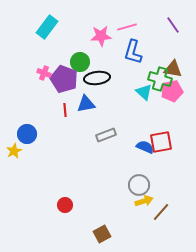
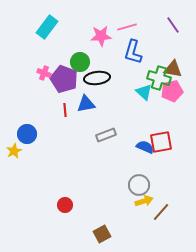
green cross: moved 1 px left, 1 px up
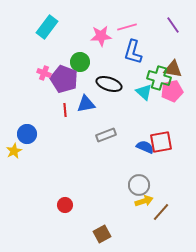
black ellipse: moved 12 px right, 6 px down; rotated 25 degrees clockwise
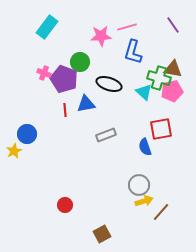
red square: moved 13 px up
blue semicircle: rotated 132 degrees counterclockwise
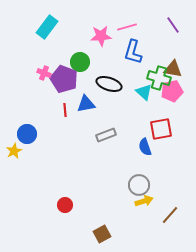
brown line: moved 9 px right, 3 px down
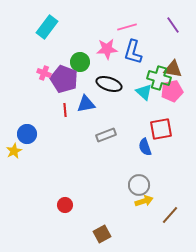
pink star: moved 6 px right, 13 px down
